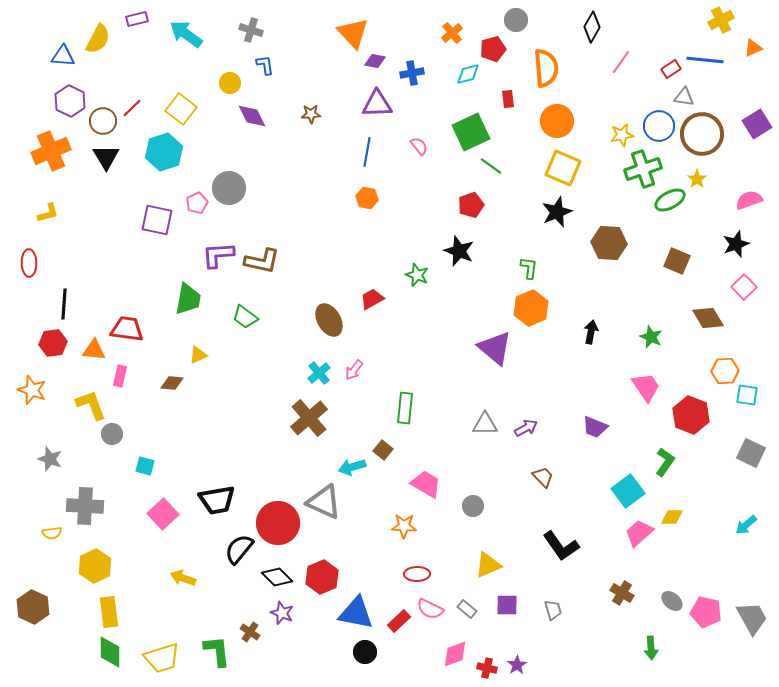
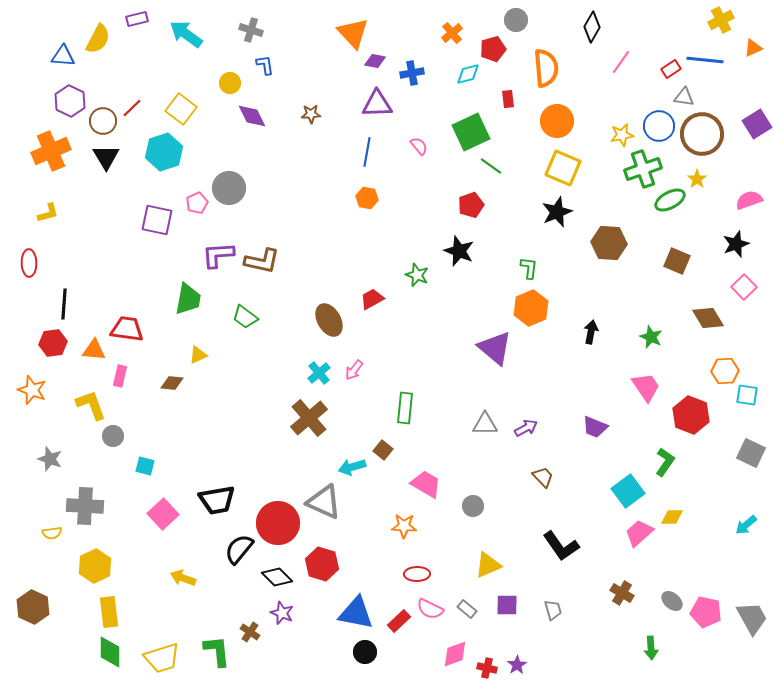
gray circle at (112, 434): moved 1 px right, 2 px down
red hexagon at (322, 577): moved 13 px up; rotated 20 degrees counterclockwise
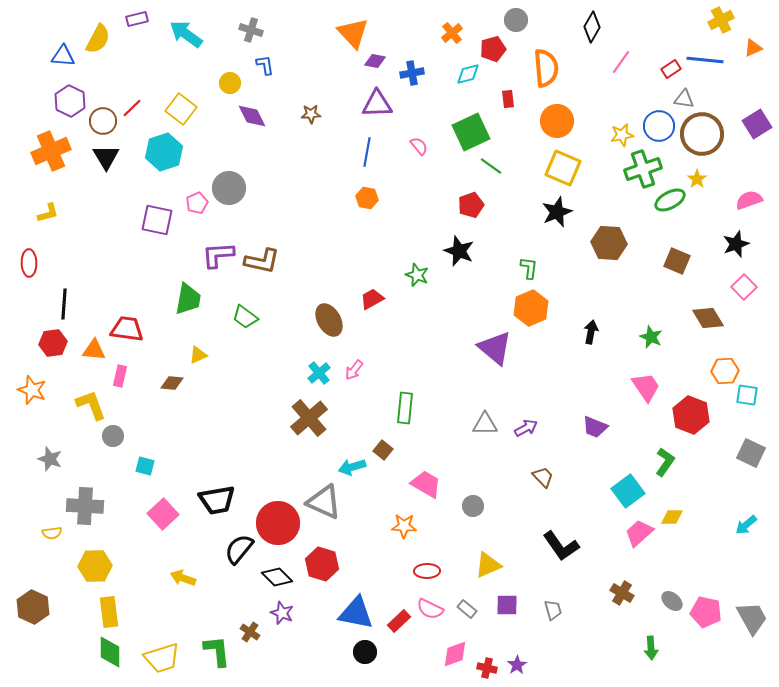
gray triangle at (684, 97): moved 2 px down
yellow hexagon at (95, 566): rotated 24 degrees clockwise
red ellipse at (417, 574): moved 10 px right, 3 px up
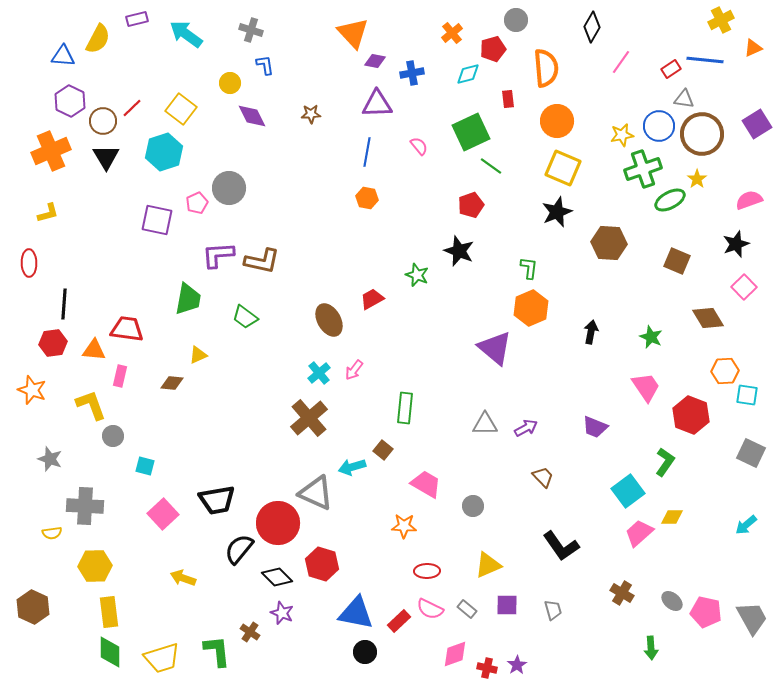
gray triangle at (324, 502): moved 8 px left, 9 px up
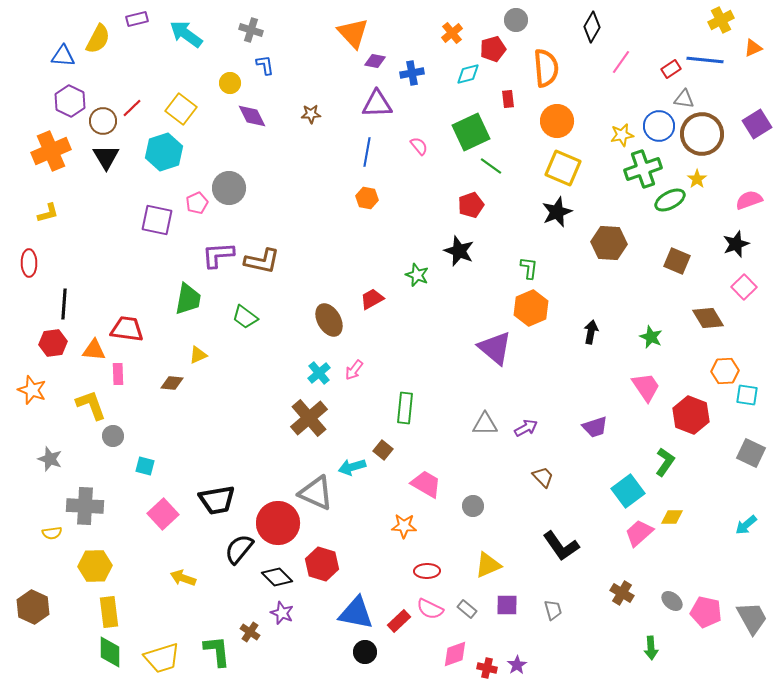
pink rectangle at (120, 376): moved 2 px left, 2 px up; rotated 15 degrees counterclockwise
purple trapezoid at (595, 427): rotated 40 degrees counterclockwise
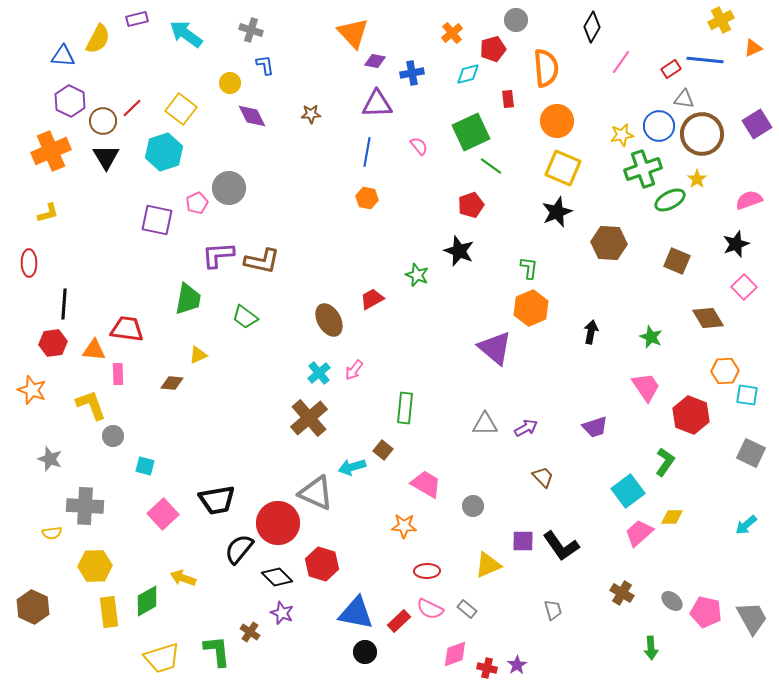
purple square at (507, 605): moved 16 px right, 64 px up
green diamond at (110, 652): moved 37 px right, 51 px up; rotated 60 degrees clockwise
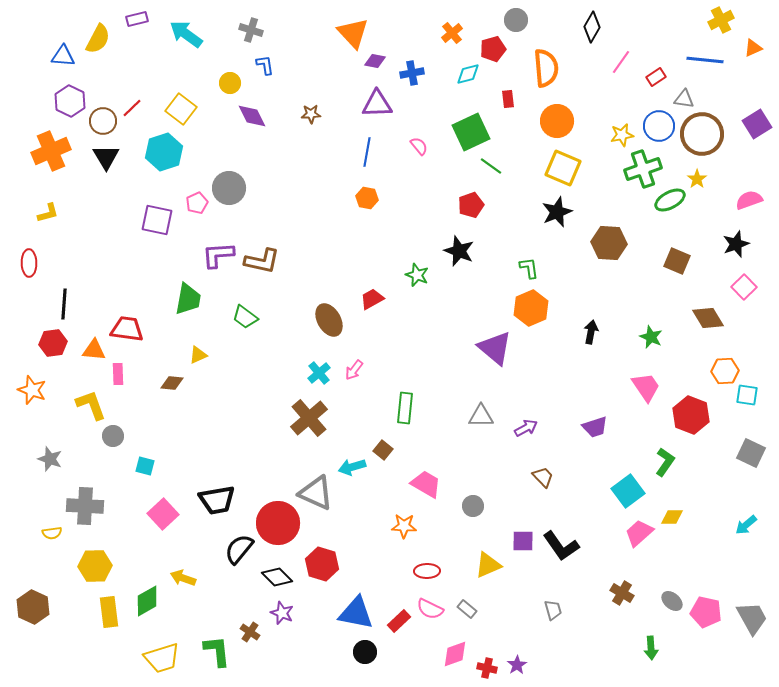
red rectangle at (671, 69): moved 15 px left, 8 px down
green L-shape at (529, 268): rotated 15 degrees counterclockwise
gray triangle at (485, 424): moved 4 px left, 8 px up
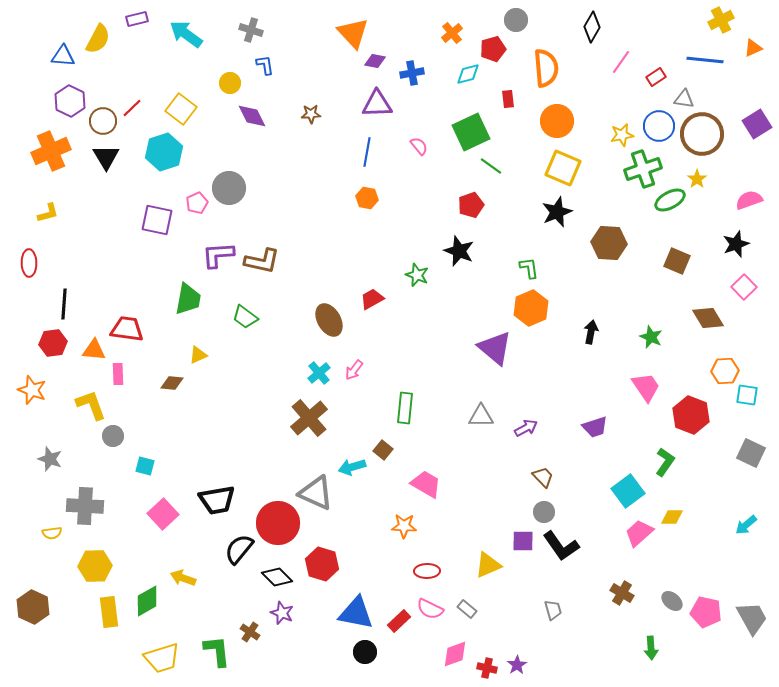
gray circle at (473, 506): moved 71 px right, 6 px down
